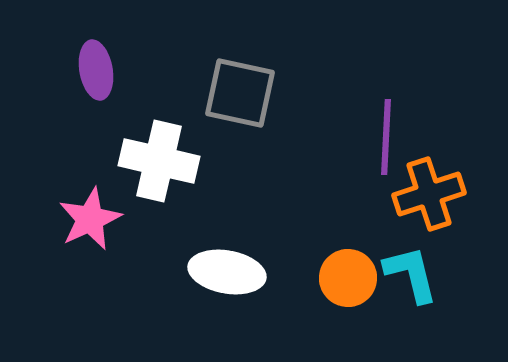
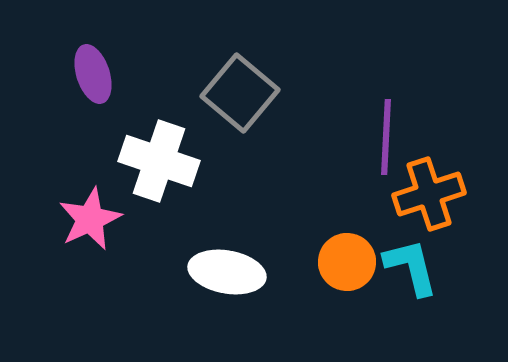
purple ellipse: moved 3 px left, 4 px down; rotated 8 degrees counterclockwise
gray square: rotated 28 degrees clockwise
white cross: rotated 6 degrees clockwise
cyan L-shape: moved 7 px up
orange circle: moved 1 px left, 16 px up
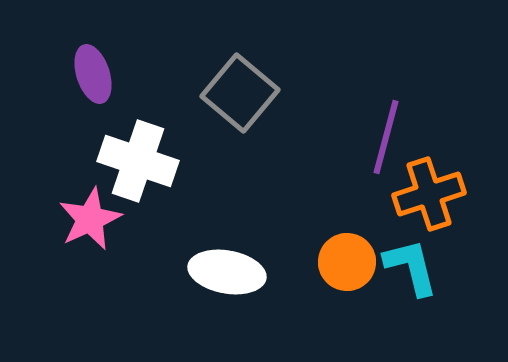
purple line: rotated 12 degrees clockwise
white cross: moved 21 px left
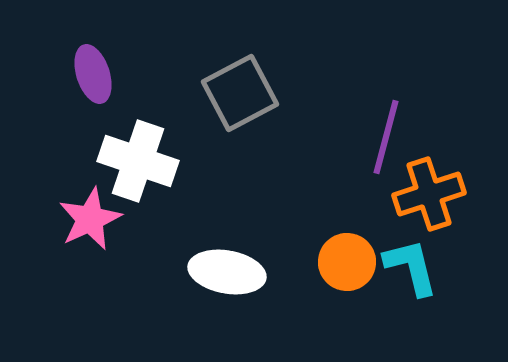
gray square: rotated 22 degrees clockwise
